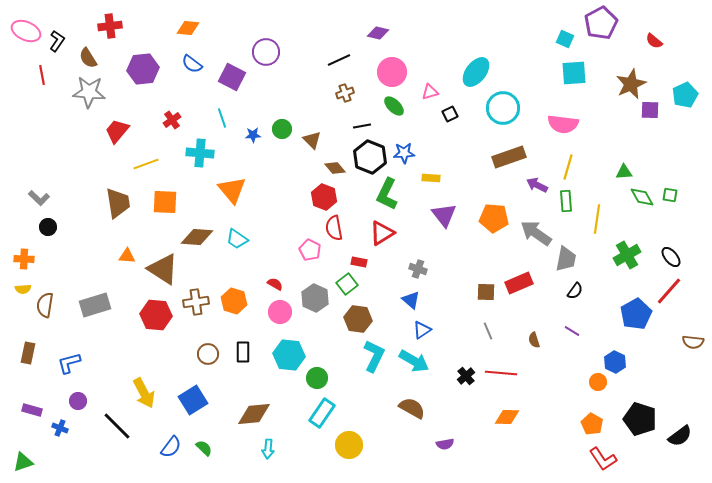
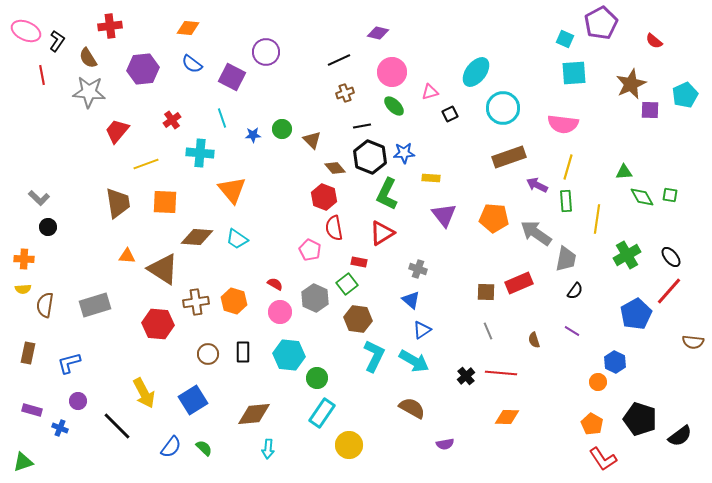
red hexagon at (156, 315): moved 2 px right, 9 px down
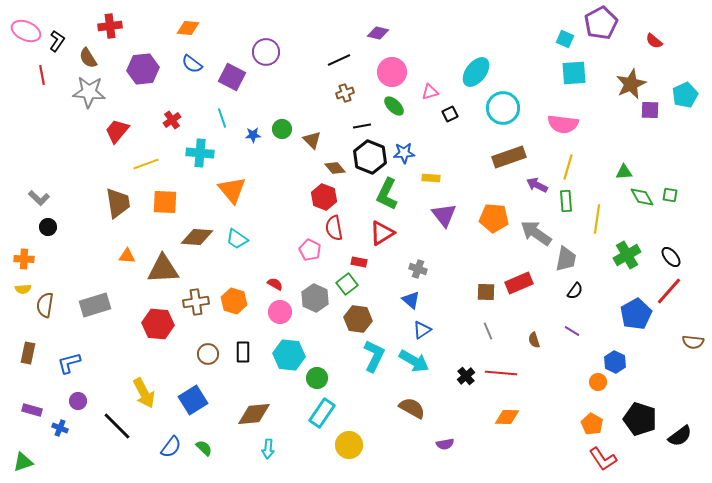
brown triangle at (163, 269): rotated 36 degrees counterclockwise
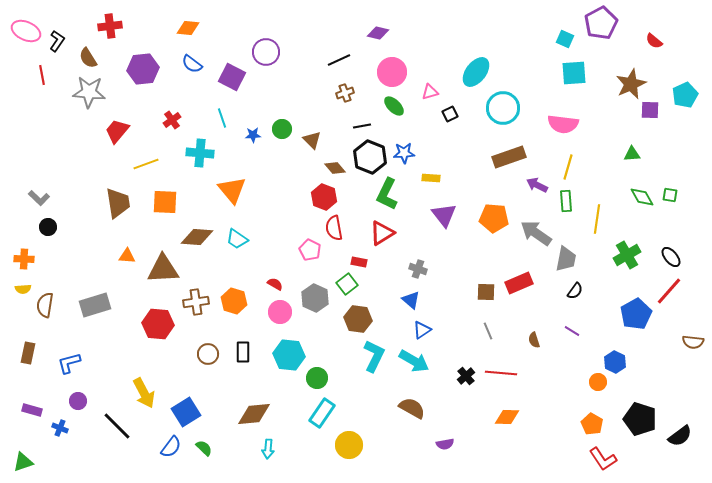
green triangle at (624, 172): moved 8 px right, 18 px up
blue square at (193, 400): moved 7 px left, 12 px down
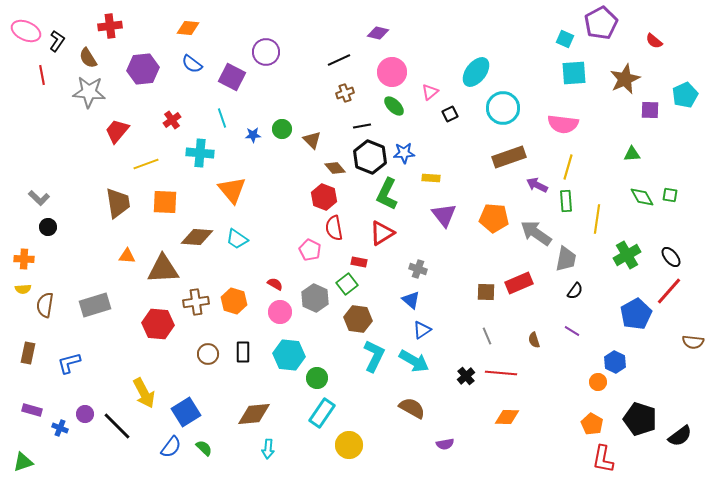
brown star at (631, 84): moved 6 px left, 5 px up
pink triangle at (430, 92): rotated 24 degrees counterclockwise
gray line at (488, 331): moved 1 px left, 5 px down
purple circle at (78, 401): moved 7 px right, 13 px down
red L-shape at (603, 459): rotated 44 degrees clockwise
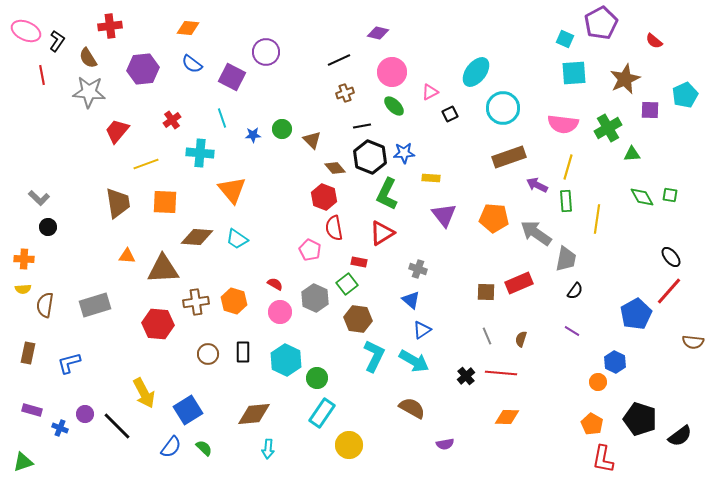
pink triangle at (430, 92): rotated 12 degrees clockwise
green cross at (627, 255): moved 19 px left, 127 px up
brown semicircle at (534, 340): moved 13 px left, 1 px up; rotated 35 degrees clockwise
cyan hexagon at (289, 355): moved 3 px left, 5 px down; rotated 20 degrees clockwise
blue square at (186, 412): moved 2 px right, 2 px up
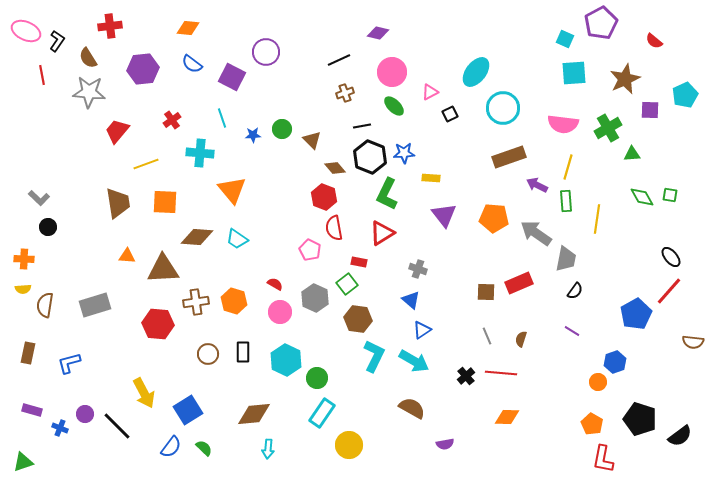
blue hexagon at (615, 362): rotated 15 degrees clockwise
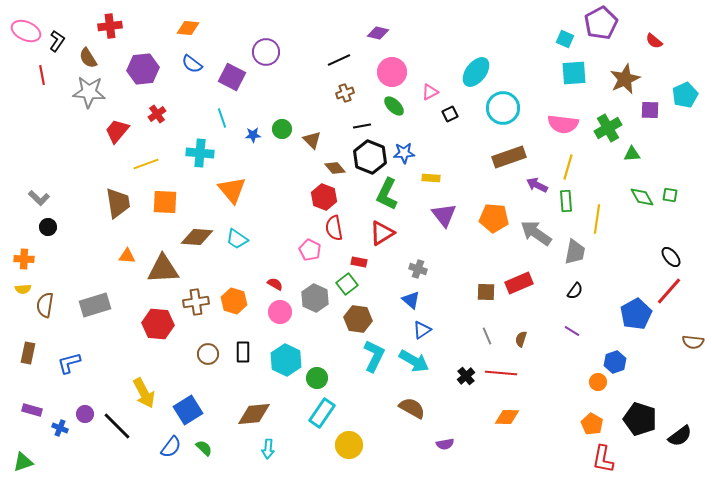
red cross at (172, 120): moved 15 px left, 6 px up
gray trapezoid at (566, 259): moved 9 px right, 7 px up
